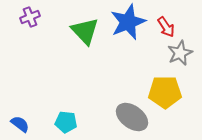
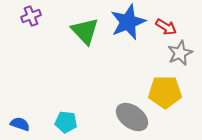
purple cross: moved 1 px right, 1 px up
red arrow: rotated 25 degrees counterclockwise
blue semicircle: rotated 18 degrees counterclockwise
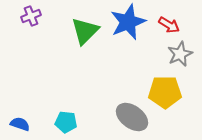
red arrow: moved 3 px right, 2 px up
green triangle: rotated 28 degrees clockwise
gray star: moved 1 px down
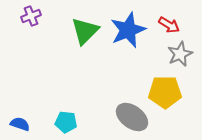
blue star: moved 8 px down
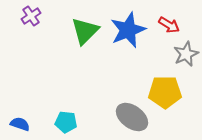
purple cross: rotated 12 degrees counterclockwise
gray star: moved 6 px right
